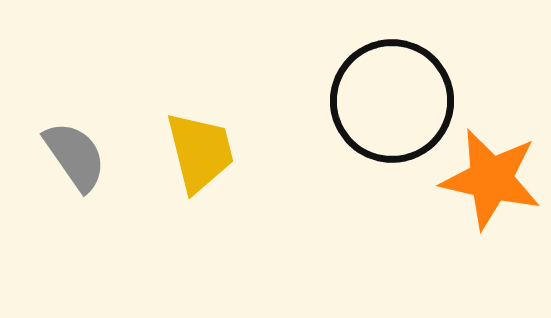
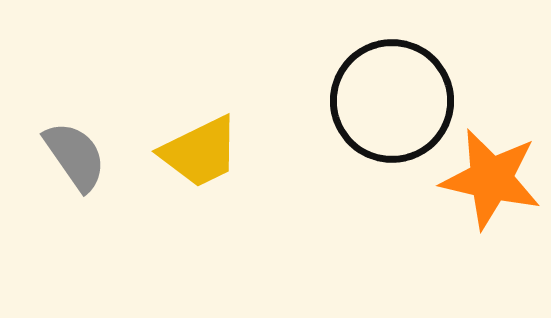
yellow trapezoid: rotated 78 degrees clockwise
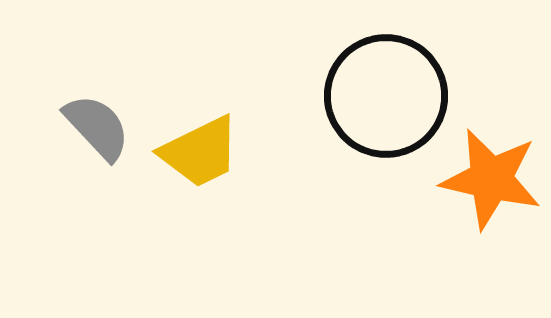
black circle: moved 6 px left, 5 px up
gray semicircle: moved 22 px right, 29 px up; rotated 8 degrees counterclockwise
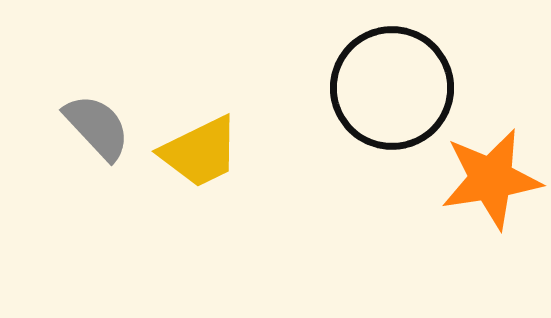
black circle: moved 6 px right, 8 px up
orange star: rotated 22 degrees counterclockwise
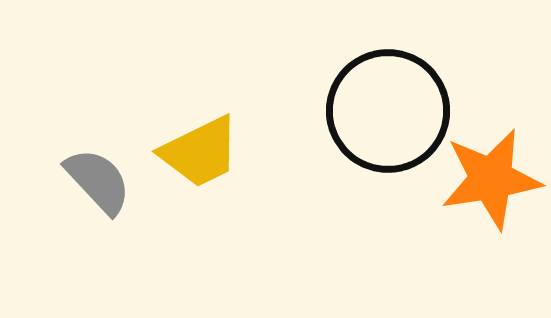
black circle: moved 4 px left, 23 px down
gray semicircle: moved 1 px right, 54 px down
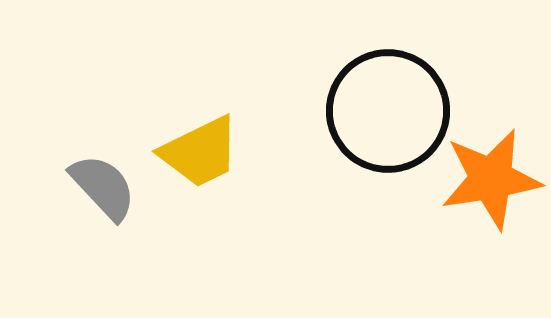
gray semicircle: moved 5 px right, 6 px down
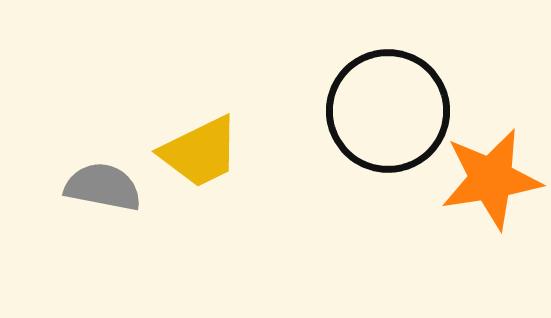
gray semicircle: rotated 36 degrees counterclockwise
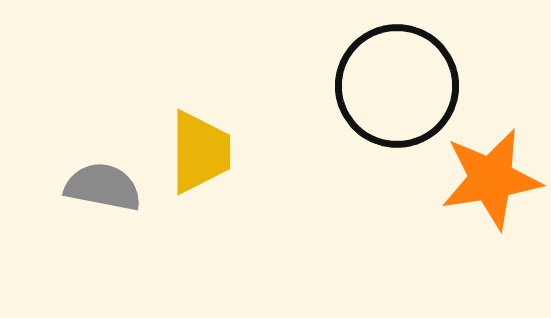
black circle: moved 9 px right, 25 px up
yellow trapezoid: rotated 64 degrees counterclockwise
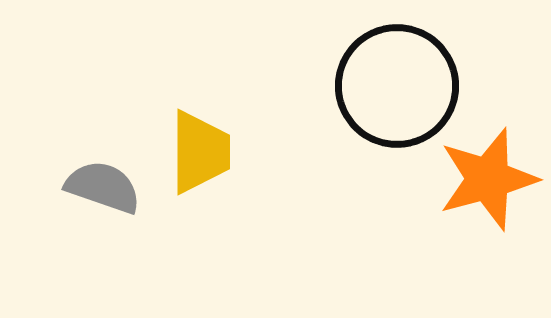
orange star: moved 3 px left; rotated 6 degrees counterclockwise
gray semicircle: rotated 8 degrees clockwise
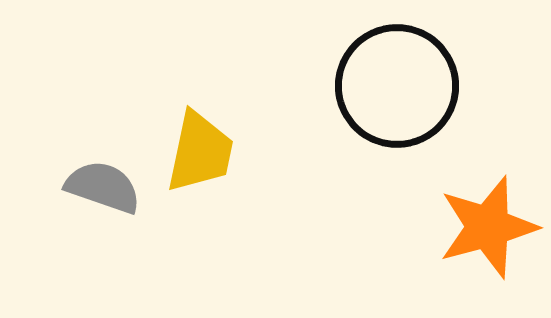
yellow trapezoid: rotated 12 degrees clockwise
orange star: moved 48 px down
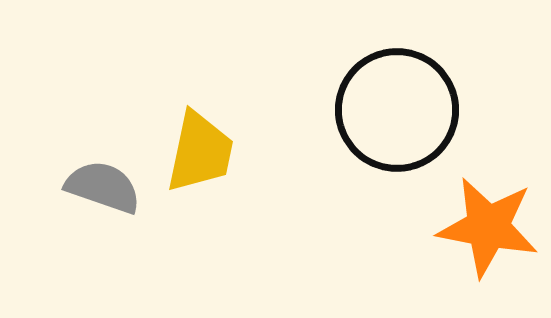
black circle: moved 24 px down
orange star: rotated 26 degrees clockwise
